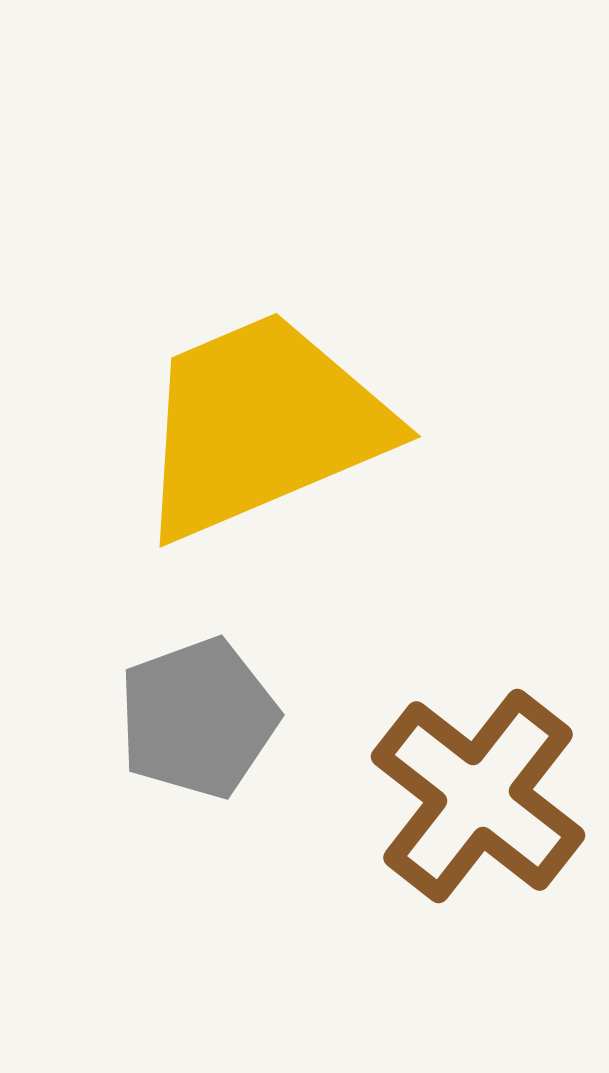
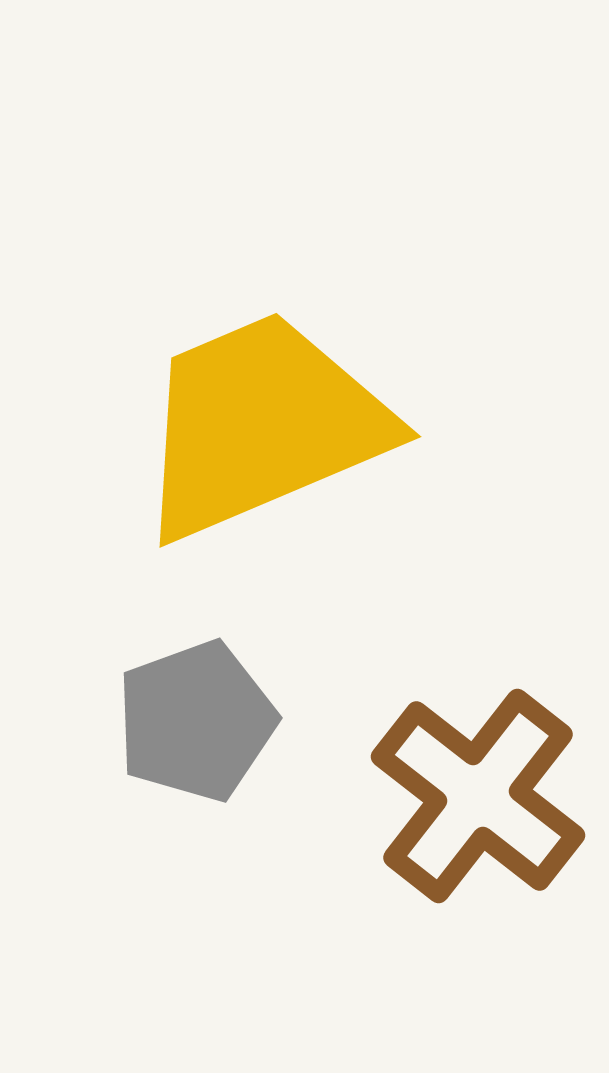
gray pentagon: moved 2 px left, 3 px down
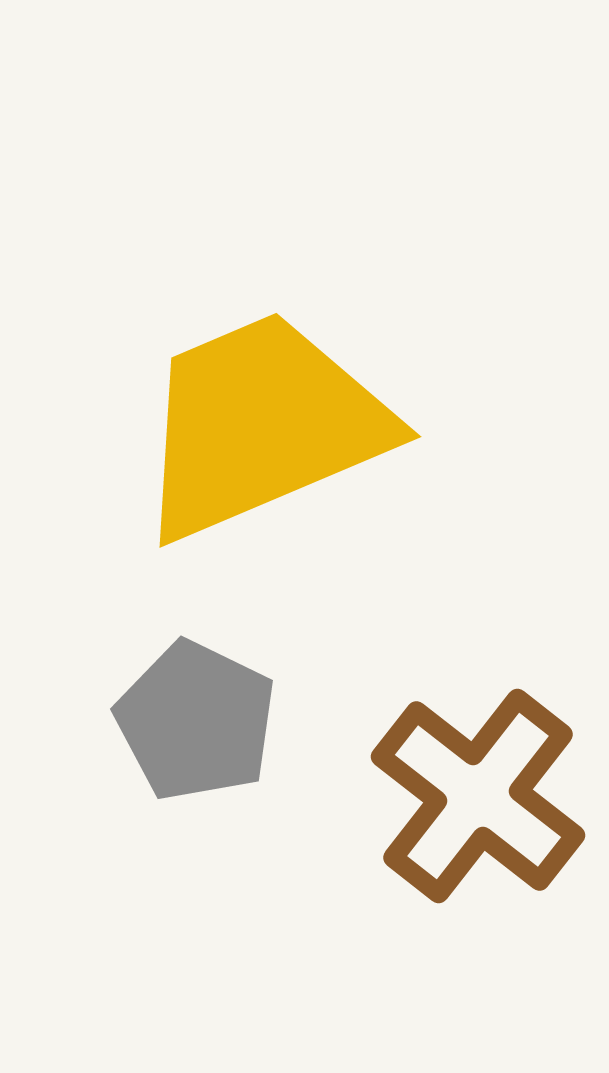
gray pentagon: rotated 26 degrees counterclockwise
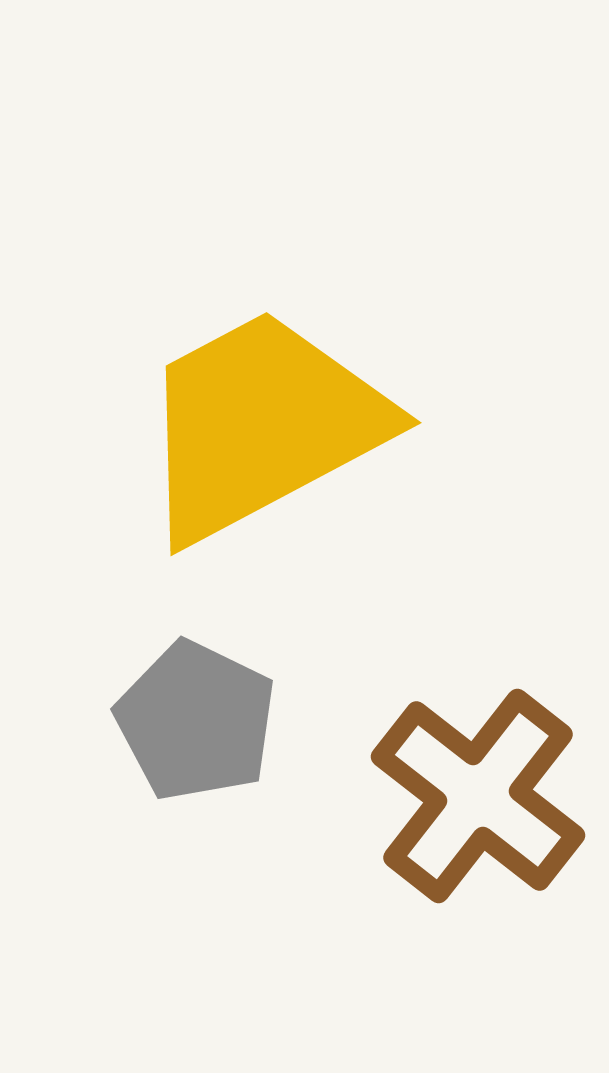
yellow trapezoid: rotated 5 degrees counterclockwise
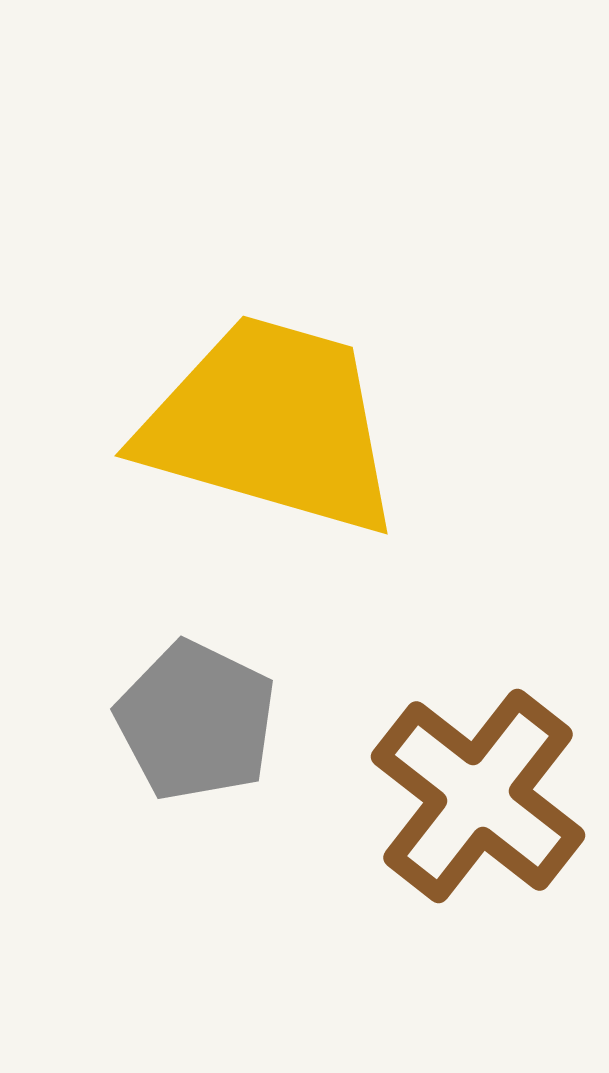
yellow trapezoid: moved 9 px right; rotated 44 degrees clockwise
